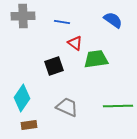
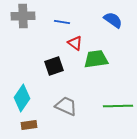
gray trapezoid: moved 1 px left, 1 px up
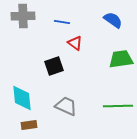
green trapezoid: moved 25 px right
cyan diamond: rotated 40 degrees counterclockwise
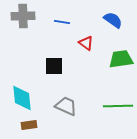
red triangle: moved 11 px right
black square: rotated 18 degrees clockwise
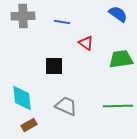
blue semicircle: moved 5 px right, 6 px up
brown rectangle: rotated 21 degrees counterclockwise
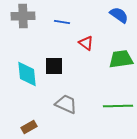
blue semicircle: moved 1 px right, 1 px down
cyan diamond: moved 5 px right, 24 px up
gray trapezoid: moved 2 px up
brown rectangle: moved 2 px down
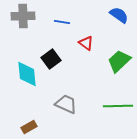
green trapezoid: moved 2 px left, 2 px down; rotated 35 degrees counterclockwise
black square: moved 3 px left, 7 px up; rotated 36 degrees counterclockwise
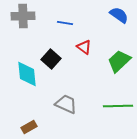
blue line: moved 3 px right, 1 px down
red triangle: moved 2 px left, 4 px down
black square: rotated 12 degrees counterclockwise
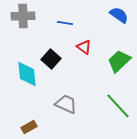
green line: rotated 48 degrees clockwise
